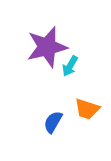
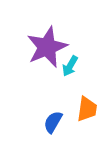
purple star: rotated 9 degrees counterclockwise
orange trapezoid: rotated 100 degrees counterclockwise
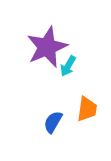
cyan arrow: moved 2 px left
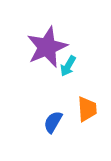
orange trapezoid: rotated 12 degrees counterclockwise
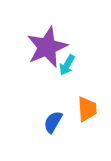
cyan arrow: moved 1 px left, 1 px up
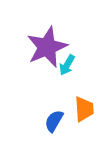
orange trapezoid: moved 3 px left
blue semicircle: moved 1 px right, 1 px up
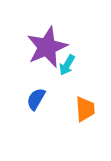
orange trapezoid: moved 1 px right
blue semicircle: moved 18 px left, 22 px up
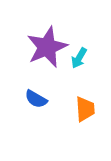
cyan arrow: moved 12 px right, 7 px up
blue semicircle: rotated 90 degrees counterclockwise
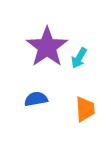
purple star: rotated 12 degrees counterclockwise
blue semicircle: rotated 140 degrees clockwise
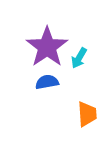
blue semicircle: moved 11 px right, 17 px up
orange trapezoid: moved 2 px right, 5 px down
